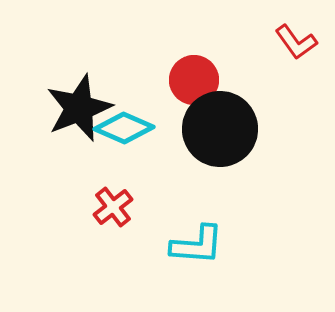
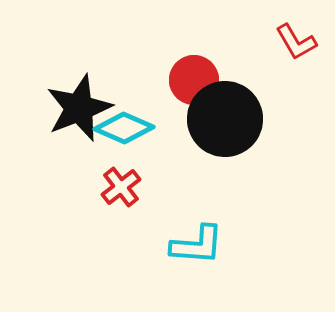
red L-shape: rotated 6 degrees clockwise
black circle: moved 5 px right, 10 px up
red cross: moved 8 px right, 20 px up
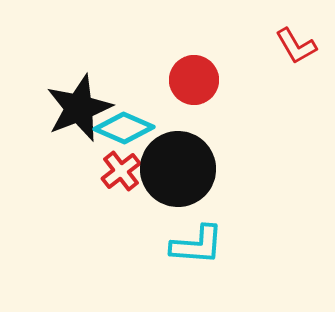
red L-shape: moved 4 px down
black circle: moved 47 px left, 50 px down
red cross: moved 16 px up
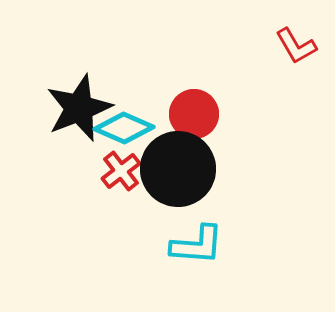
red circle: moved 34 px down
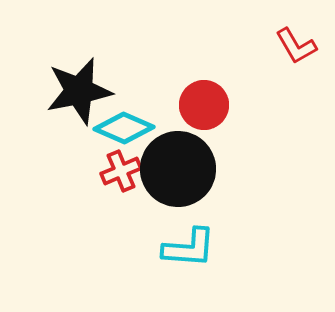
black star: moved 17 px up; rotated 10 degrees clockwise
red circle: moved 10 px right, 9 px up
red cross: rotated 15 degrees clockwise
cyan L-shape: moved 8 px left, 3 px down
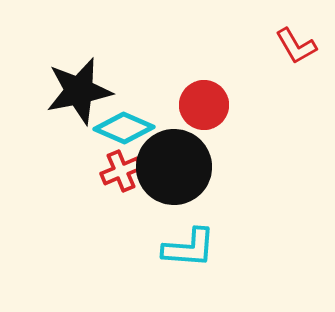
black circle: moved 4 px left, 2 px up
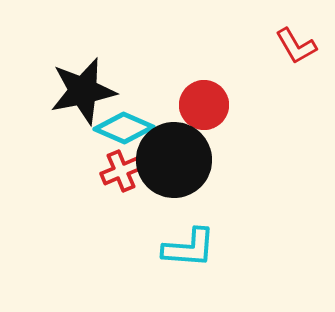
black star: moved 4 px right
black circle: moved 7 px up
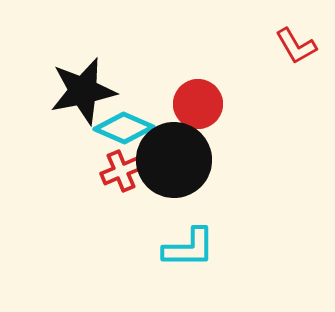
red circle: moved 6 px left, 1 px up
cyan L-shape: rotated 4 degrees counterclockwise
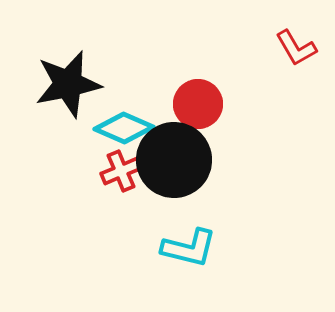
red L-shape: moved 2 px down
black star: moved 15 px left, 7 px up
cyan L-shape: rotated 14 degrees clockwise
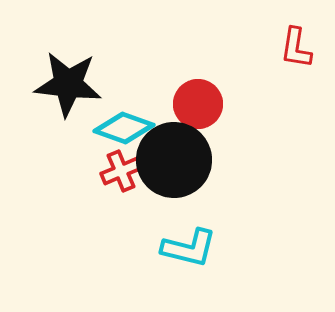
red L-shape: rotated 39 degrees clockwise
black star: rotated 18 degrees clockwise
cyan diamond: rotated 4 degrees counterclockwise
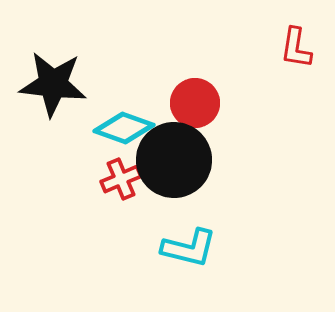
black star: moved 15 px left
red circle: moved 3 px left, 1 px up
red cross: moved 8 px down
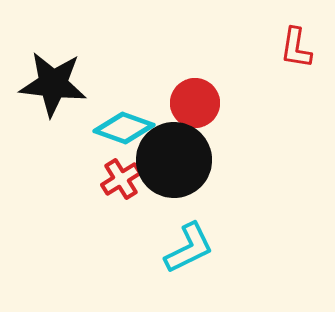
red cross: rotated 9 degrees counterclockwise
cyan L-shape: rotated 40 degrees counterclockwise
